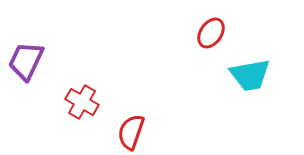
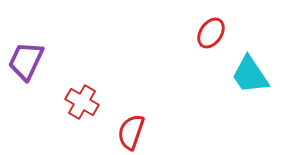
cyan trapezoid: rotated 66 degrees clockwise
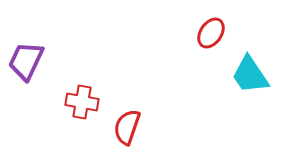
red cross: rotated 20 degrees counterclockwise
red semicircle: moved 4 px left, 5 px up
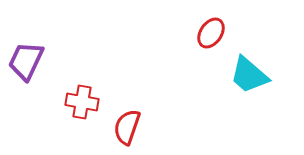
cyan trapezoid: moved 1 px left; rotated 15 degrees counterclockwise
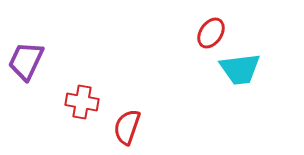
cyan trapezoid: moved 9 px left, 6 px up; rotated 48 degrees counterclockwise
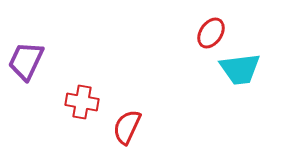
red semicircle: rotated 6 degrees clockwise
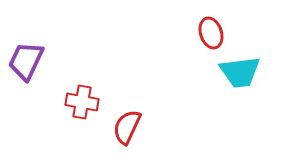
red ellipse: rotated 52 degrees counterclockwise
cyan trapezoid: moved 3 px down
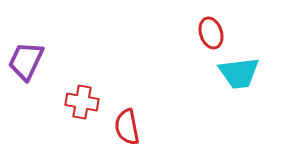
cyan trapezoid: moved 1 px left, 1 px down
red semicircle: rotated 36 degrees counterclockwise
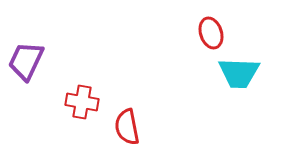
cyan trapezoid: rotated 9 degrees clockwise
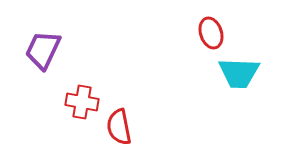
purple trapezoid: moved 17 px right, 11 px up
red semicircle: moved 8 px left
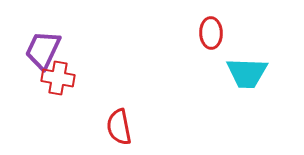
red ellipse: rotated 16 degrees clockwise
cyan trapezoid: moved 8 px right
red cross: moved 24 px left, 24 px up
